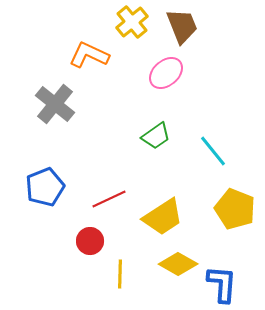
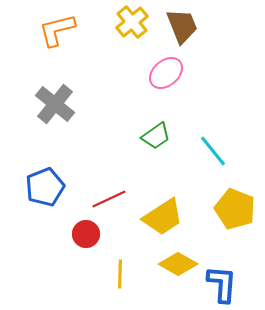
orange L-shape: moved 32 px left, 25 px up; rotated 39 degrees counterclockwise
red circle: moved 4 px left, 7 px up
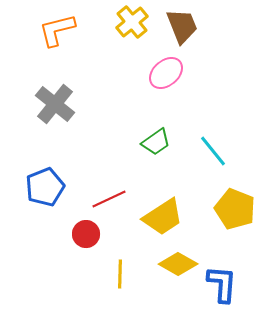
green trapezoid: moved 6 px down
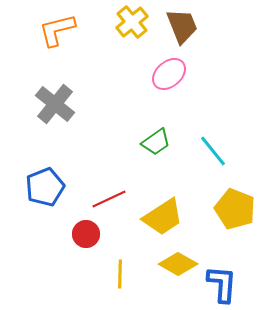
pink ellipse: moved 3 px right, 1 px down
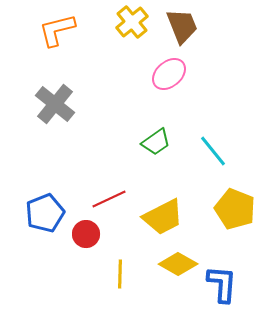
blue pentagon: moved 26 px down
yellow trapezoid: rotated 6 degrees clockwise
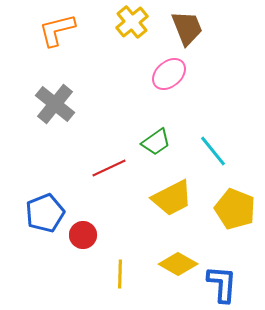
brown trapezoid: moved 5 px right, 2 px down
red line: moved 31 px up
yellow trapezoid: moved 9 px right, 19 px up
red circle: moved 3 px left, 1 px down
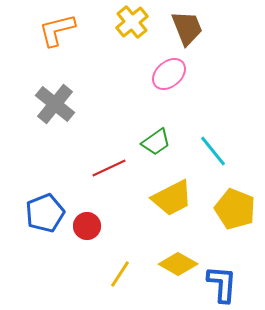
red circle: moved 4 px right, 9 px up
yellow line: rotated 32 degrees clockwise
